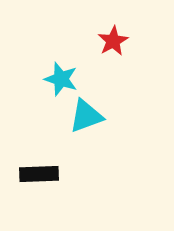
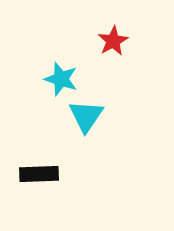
cyan triangle: rotated 36 degrees counterclockwise
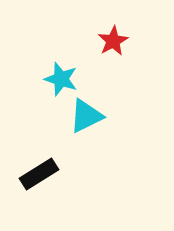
cyan triangle: rotated 30 degrees clockwise
black rectangle: rotated 30 degrees counterclockwise
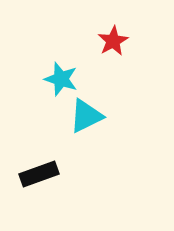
black rectangle: rotated 12 degrees clockwise
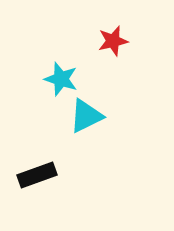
red star: rotated 16 degrees clockwise
black rectangle: moved 2 px left, 1 px down
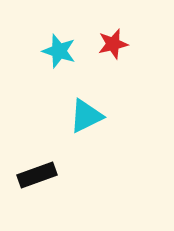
red star: moved 3 px down
cyan star: moved 2 px left, 28 px up
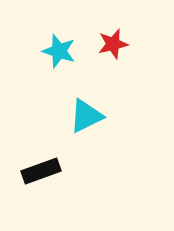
black rectangle: moved 4 px right, 4 px up
